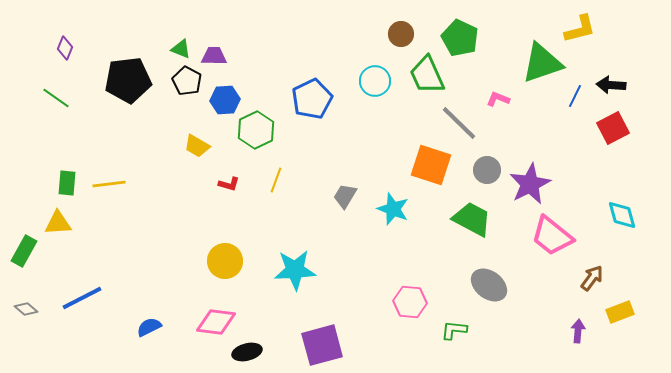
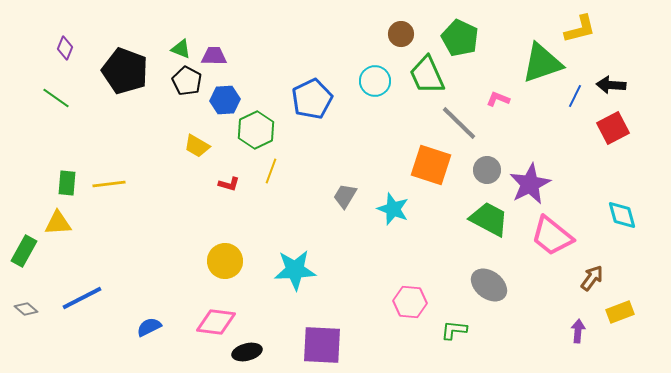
black pentagon at (128, 80): moved 3 px left, 9 px up; rotated 27 degrees clockwise
yellow line at (276, 180): moved 5 px left, 9 px up
green trapezoid at (472, 219): moved 17 px right
purple square at (322, 345): rotated 18 degrees clockwise
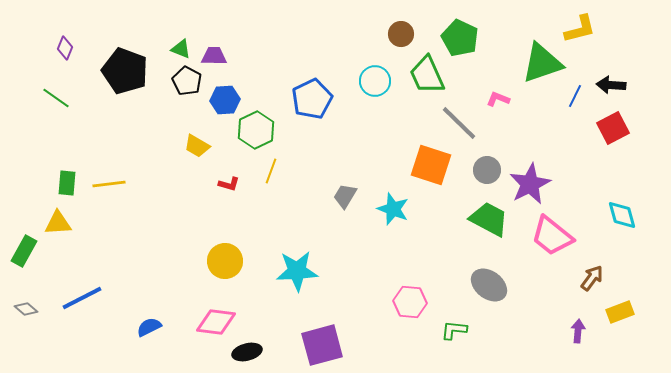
cyan star at (295, 270): moved 2 px right, 1 px down
purple square at (322, 345): rotated 18 degrees counterclockwise
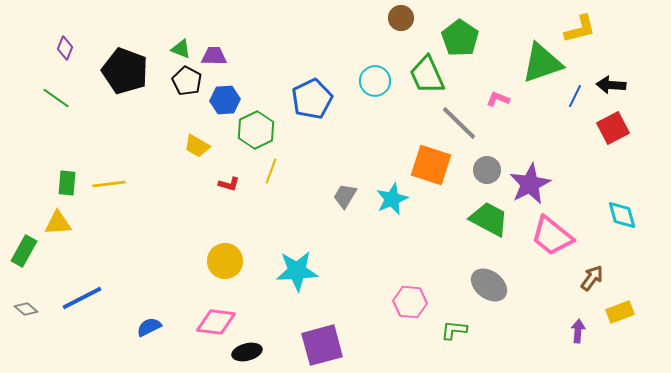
brown circle at (401, 34): moved 16 px up
green pentagon at (460, 38): rotated 9 degrees clockwise
cyan star at (393, 209): moved 1 px left, 10 px up; rotated 28 degrees clockwise
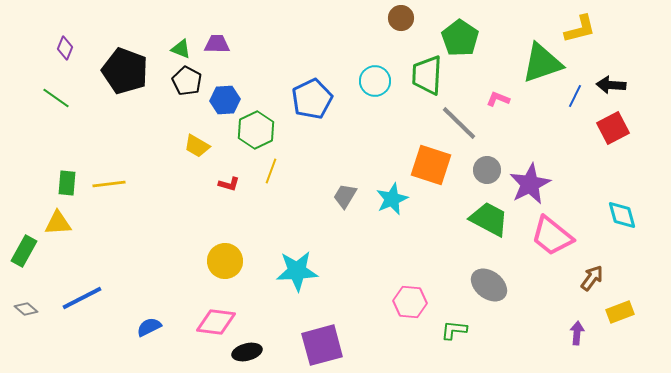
purple trapezoid at (214, 56): moved 3 px right, 12 px up
green trapezoid at (427, 75): rotated 27 degrees clockwise
purple arrow at (578, 331): moved 1 px left, 2 px down
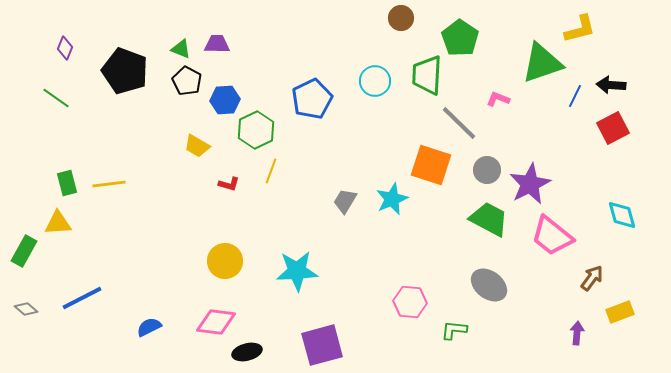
green rectangle at (67, 183): rotated 20 degrees counterclockwise
gray trapezoid at (345, 196): moved 5 px down
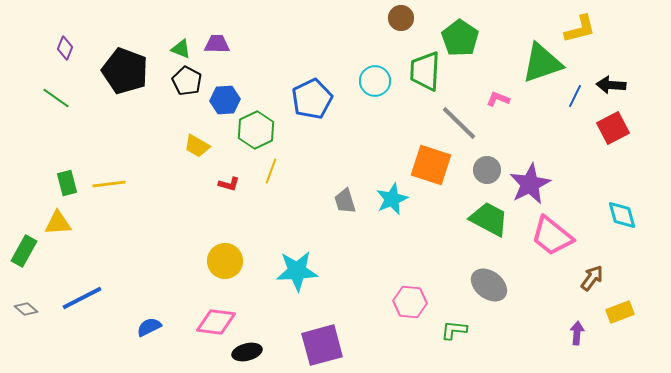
green trapezoid at (427, 75): moved 2 px left, 4 px up
gray trapezoid at (345, 201): rotated 48 degrees counterclockwise
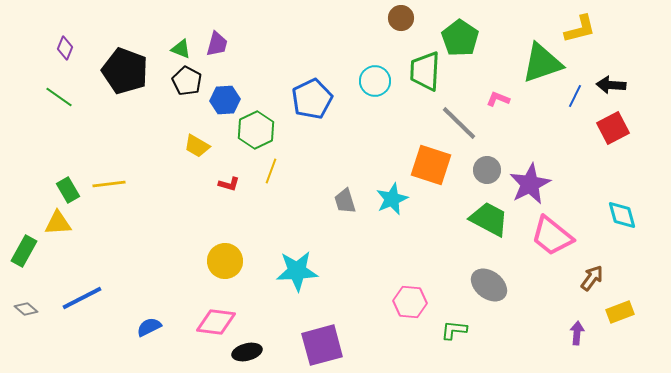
purple trapezoid at (217, 44): rotated 104 degrees clockwise
green line at (56, 98): moved 3 px right, 1 px up
green rectangle at (67, 183): moved 1 px right, 7 px down; rotated 15 degrees counterclockwise
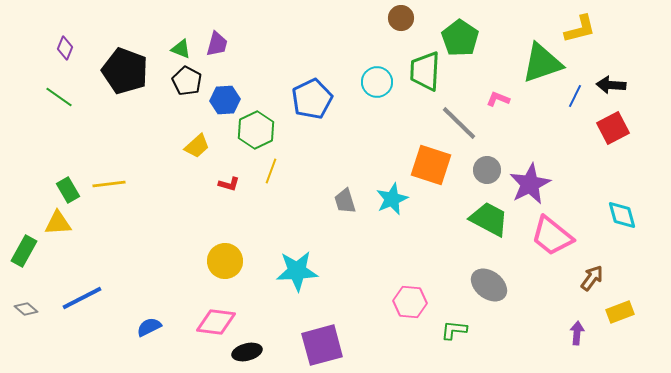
cyan circle at (375, 81): moved 2 px right, 1 px down
yellow trapezoid at (197, 146): rotated 72 degrees counterclockwise
